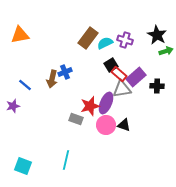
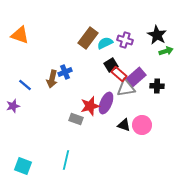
orange triangle: rotated 30 degrees clockwise
gray triangle: moved 4 px right, 1 px up
pink circle: moved 36 px right
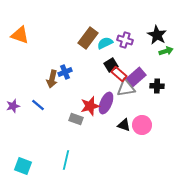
blue line: moved 13 px right, 20 px down
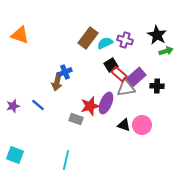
brown arrow: moved 5 px right, 3 px down
cyan square: moved 8 px left, 11 px up
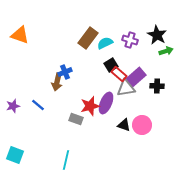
purple cross: moved 5 px right
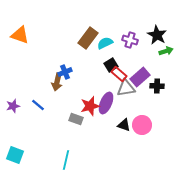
purple rectangle: moved 4 px right
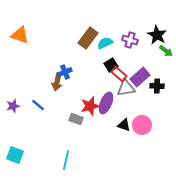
green arrow: rotated 56 degrees clockwise
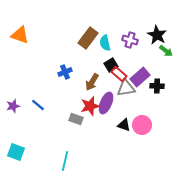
cyan semicircle: rotated 77 degrees counterclockwise
brown arrow: moved 35 px right; rotated 18 degrees clockwise
cyan square: moved 1 px right, 3 px up
cyan line: moved 1 px left, 1 px down
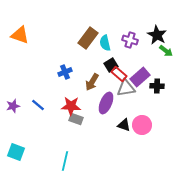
red star: moved 19 px left; rotated 18 degrees clockwise
